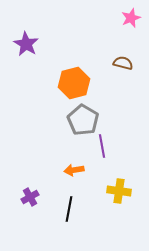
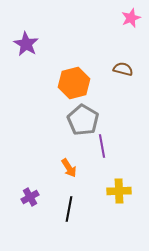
brown semicircle: moved 6 px down
orange arrow: moved 5 px left, 2 px up; rotated 114 degrees counterclockwise
yellow cross: rotated 10 degrees counterclockwise
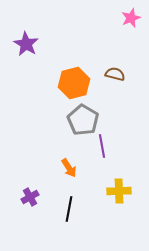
brown semicircle: moved 8 px left, 5 px down
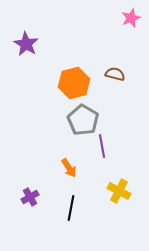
yellow cross: rotated 30 degrees clockwise
black line: moved 2 px right, 1 px up
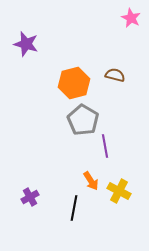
pink star: rotated 24 degrees counterclockwise
purple star: rotated 15 degrees counterclockwise
brown semicircle: moved 1 px down
purple line: moved 3 px right
orange arrow: moved 22 px right, 13 px down
black line: moved 3 px right
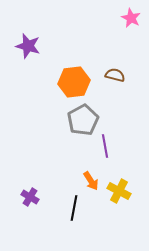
purple star: moved 2 px right, 2 px down
orange hexagon: moved 1 px up; rotated 8 degrees clockwise
gray pentagon: rotated 12 degrees clockwise
purple cross: rotated 30 degrees counterclockwise
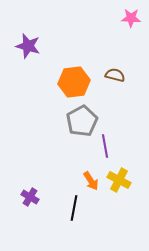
pink star: rotated 24 degrees counterclockwise
gray pentagon: moved 1 px left, 1 px down
yellow cross: moved 11 px up
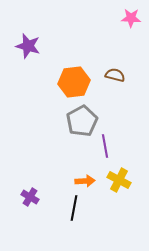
orange arrow: moved 6 px left; rotated 60 degrees counterclockwise
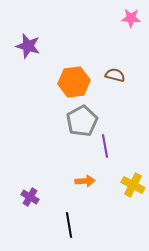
yellow cross: moved 14 px right, 5 px down
black line: moved 5 px left, 17 px down; rotated 20 degrees counterclockwise
